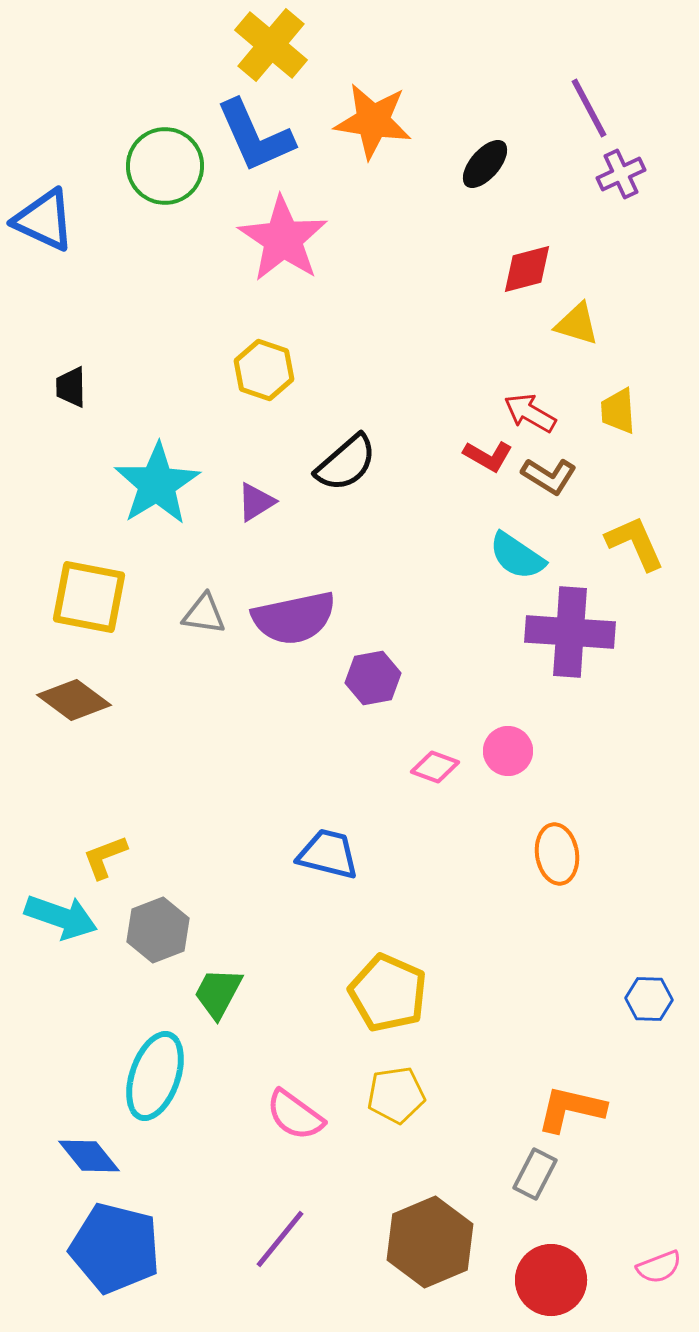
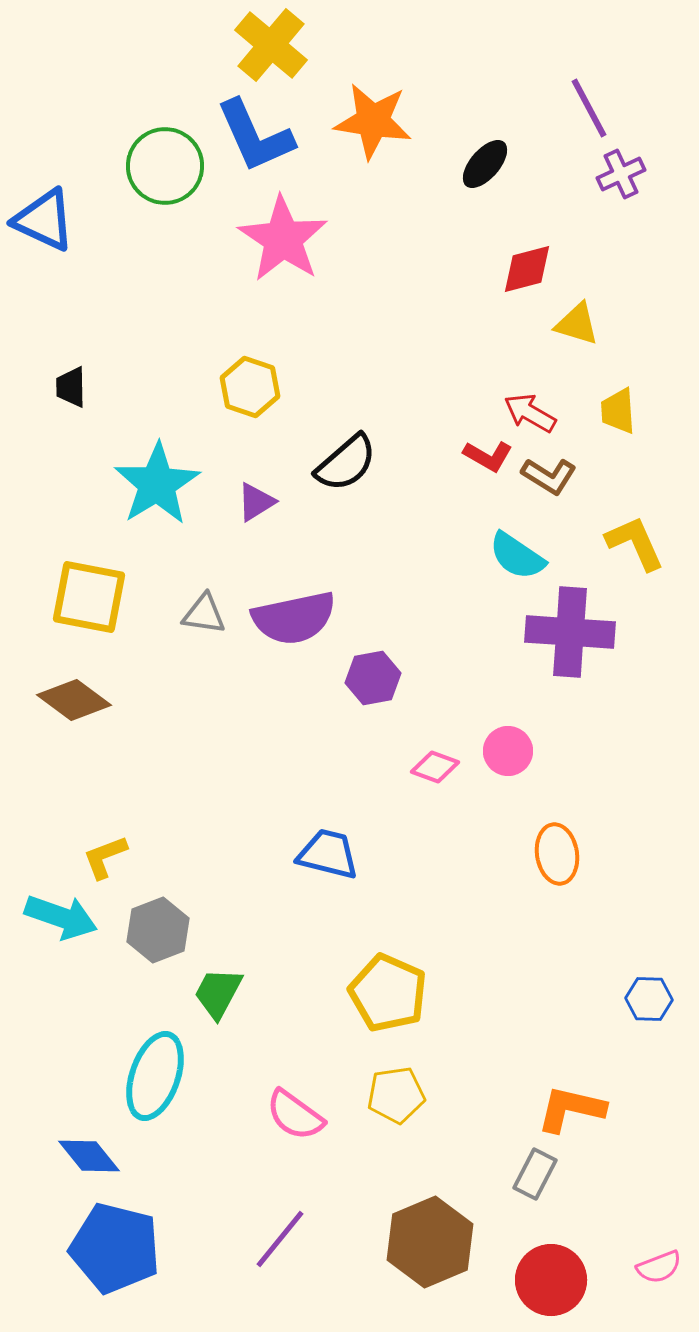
yellow hexagon at (264, 370): moved 14 px left, 17 px down
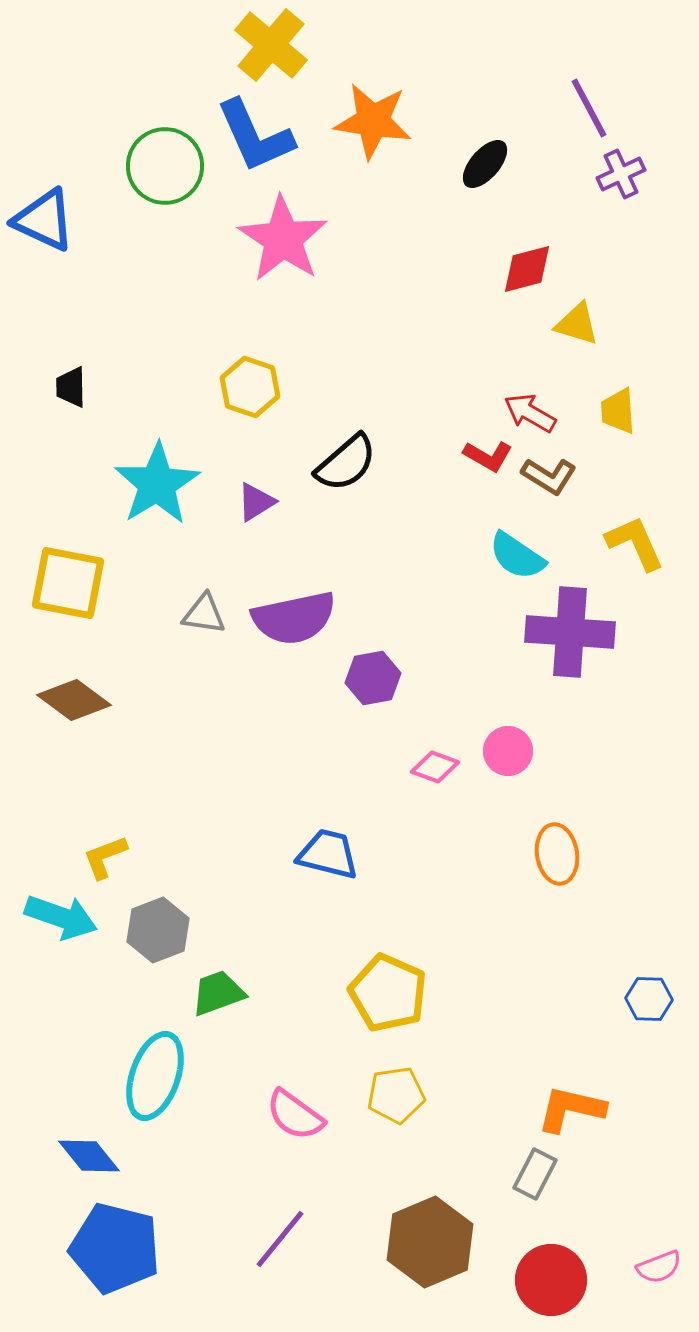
yellow square at (89, 597): moved 21 px left, 14 px up
green trapezoid at (218, 993): rotated 42 degrees clockwise
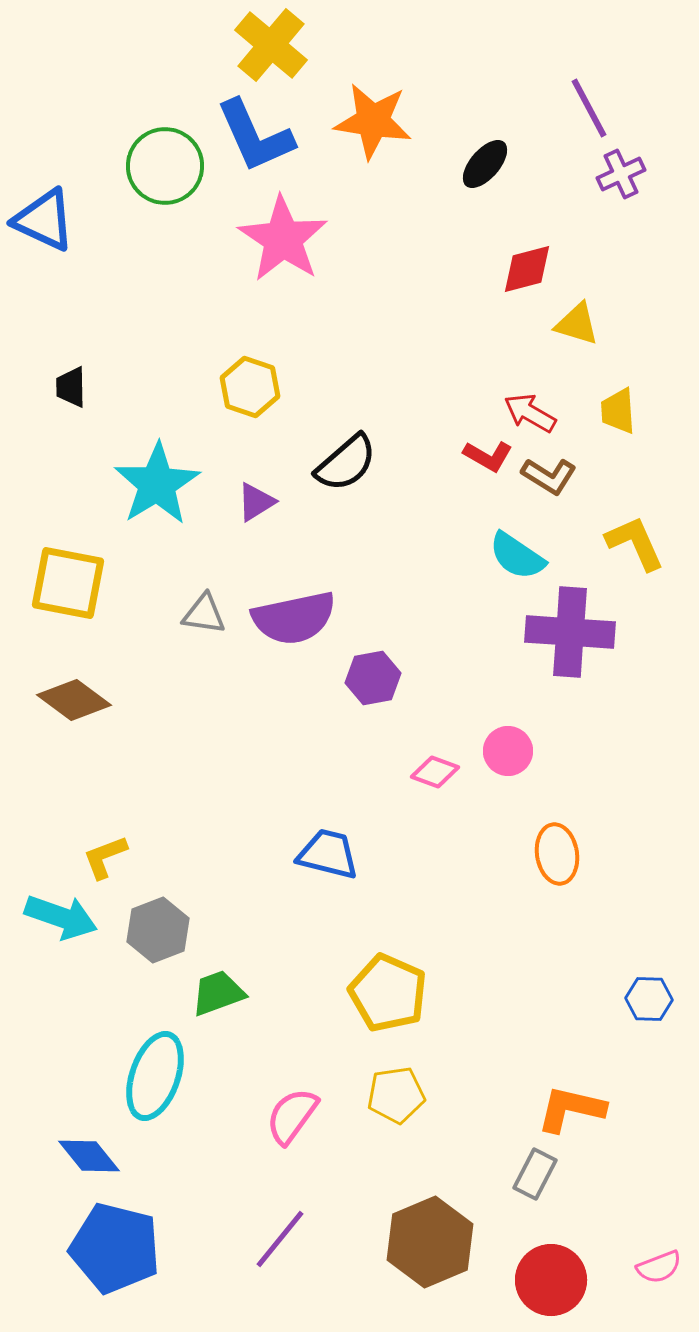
pink diamond at (435, 767): moved 5 px down
pink semicircle at (295, 1115): moved 3 px left, 1 px down; rotated 90 degrees clockwise
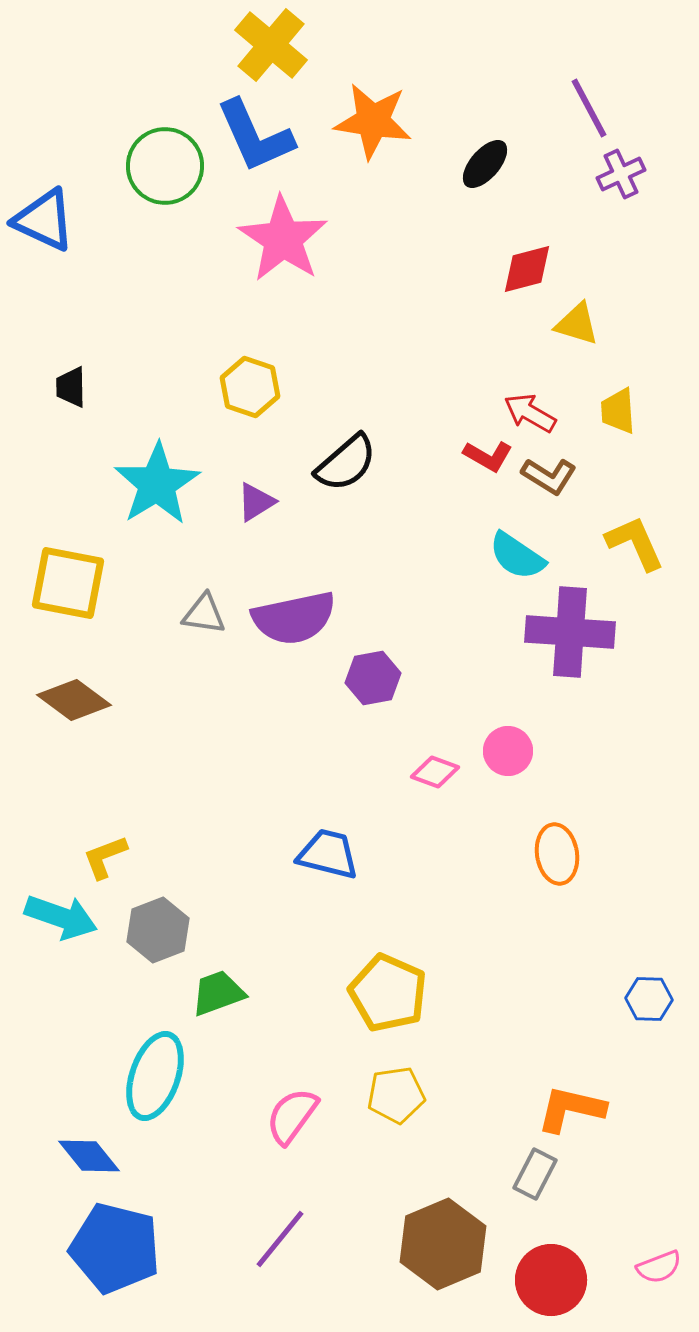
brown hexagon at (430, 1242): moved 13 px right, 2 px down
